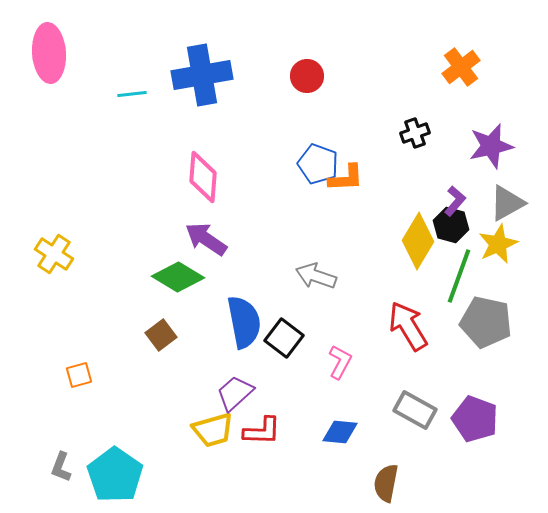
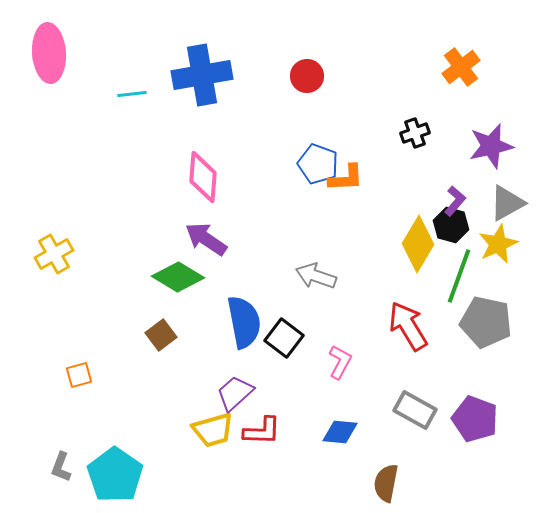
yellow diamond: moved 3 px down
yellow cross: rotated 27 degrees clockwise
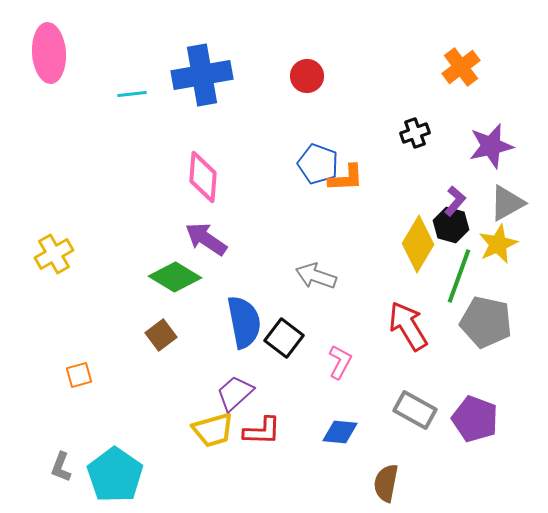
green diamond: moved 3 px left
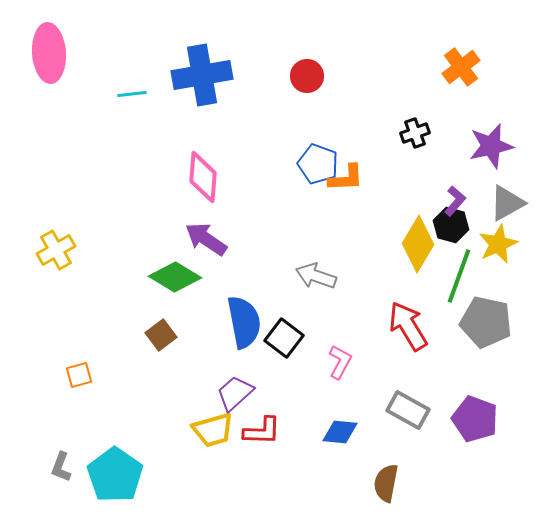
yellow cross: moved 2 px right, 4 px up
gray rectangle: moved 7 px left
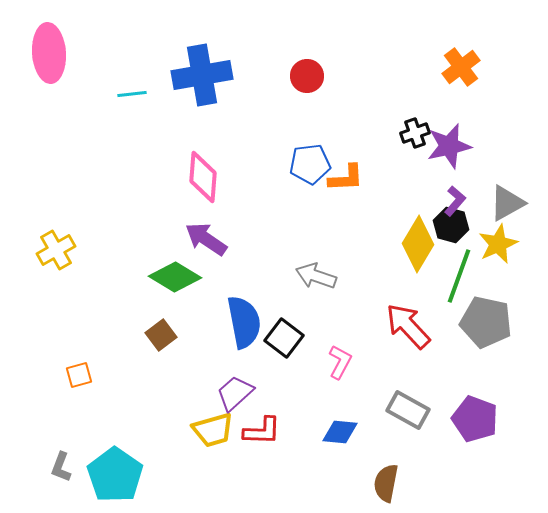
purple star: moved 42 px left
blue pentagon: moved 8 px left; rotated 27 degrees counterclockwise
red arrow: rotated 12 degrees counterclockwise
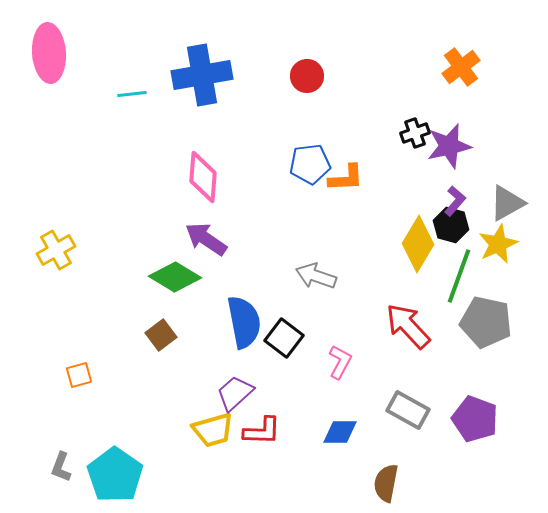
blue diamond: rotated 6 degrees counterclockwise
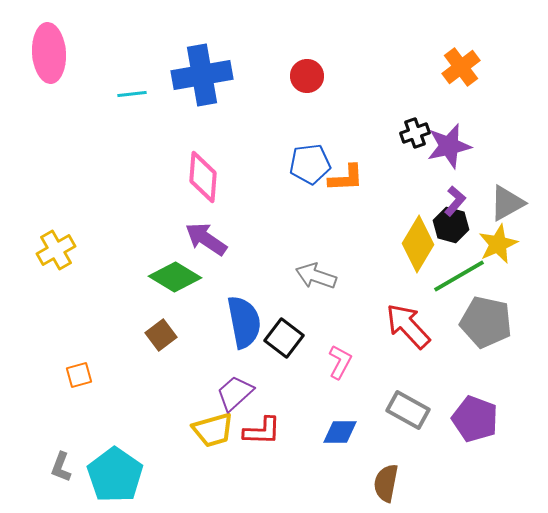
green line: rotated 40 degrees clockwise
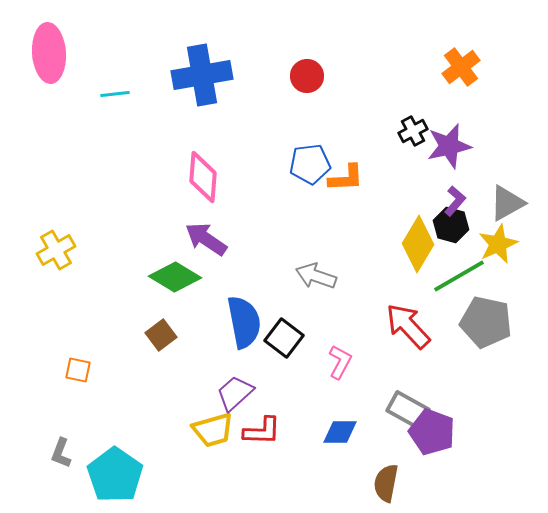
cyan line: moved 17 px left
black cross: moved 2 px left, 2 px up; rotated 8 degrees counterclockwise
orange square: moved 1 px left, 5 px up; rotated 28 degrees clockwise
purple pentagon: moved 43 px left, 13 px down
gray L-shape: moved 14 px up
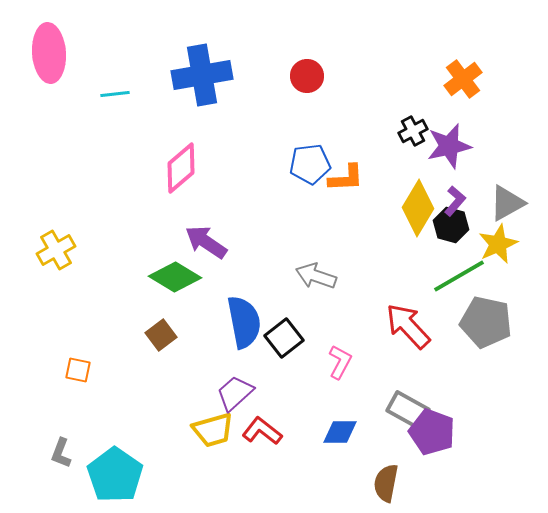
orange cross: moved 2 px right, 12 px down
pink diamond: moved 22 px left, 9 px up; rotated 45 degrees clockwise
purple arrow: moved 3 px down
yellow diamond: moved 36 px up
black square: rotated 15 degrees clockwise
red L-shape: rotated 144 degrees counterclockwise
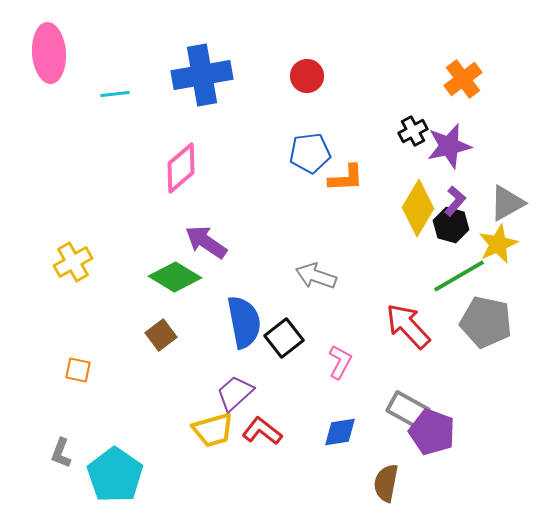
blue pentagon: moved 11 px up
yellow cross: moved 17 px right, 12 px down
blue diamond: rotated 9 degrees counterclockwise
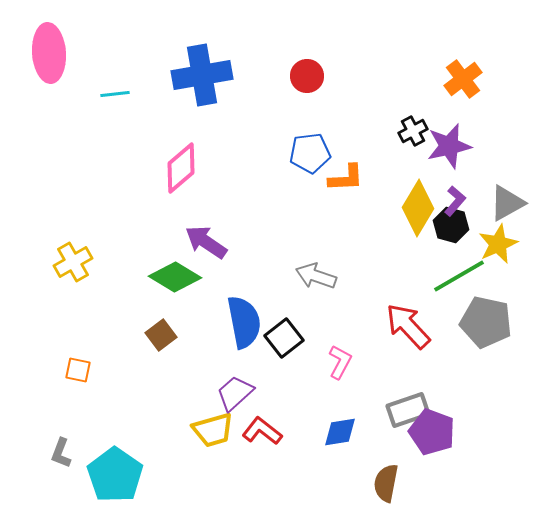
gray rectangle: rotated 48 degrees counterclockwise
